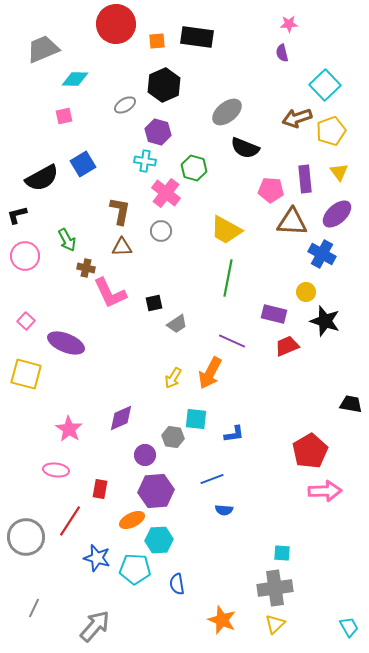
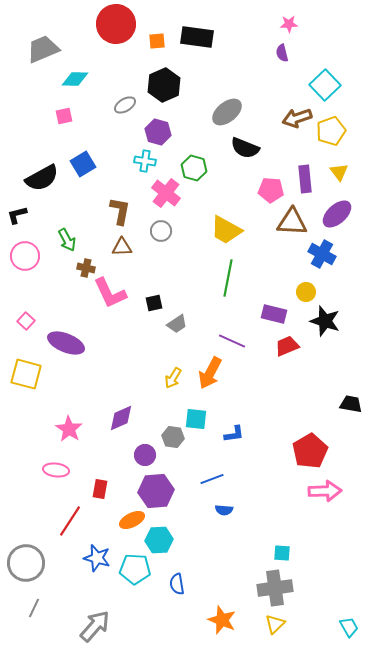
gray circle at (26, 537): moved 26 px down
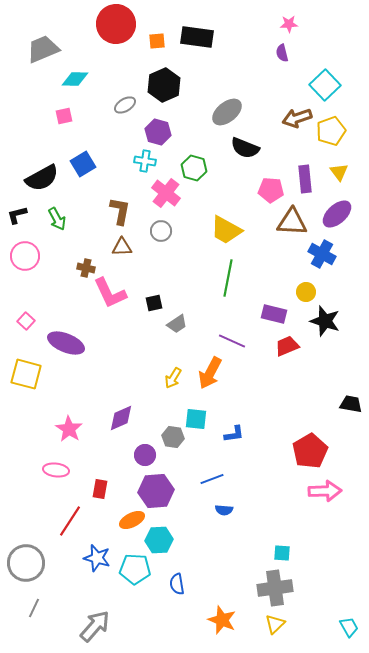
green arrow at (67, 240): moved 10 px left, 21 px up
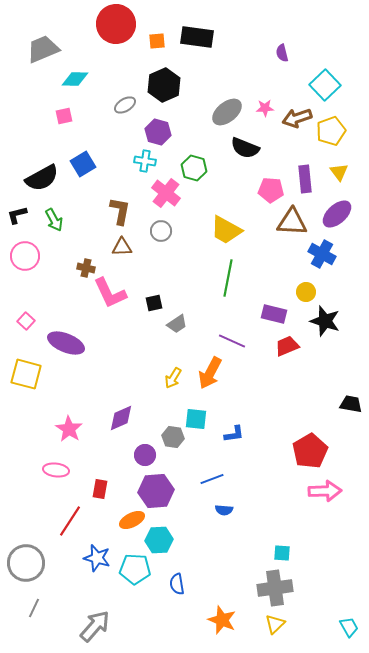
pink star at (289, 24): moved 24 px left, 84 px down
green arrow at (57, 219): moved 3 px left, 1 px down
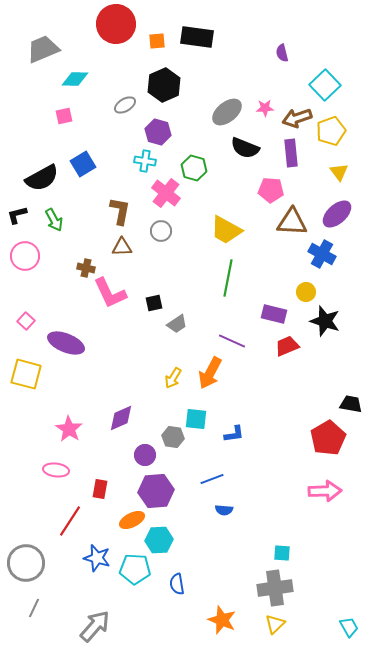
purple rectangle at (305, 179): moved 14 px left, 26 px up
red pentagon at (310, 451): moved 18 px right, 13 px up
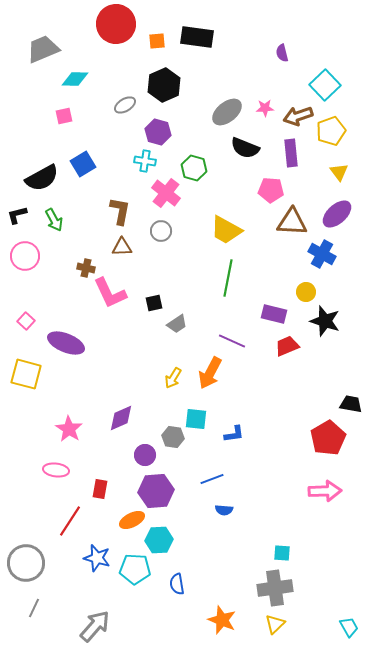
brown arrow at (297, 118): moved 1 px right, 2 px up
